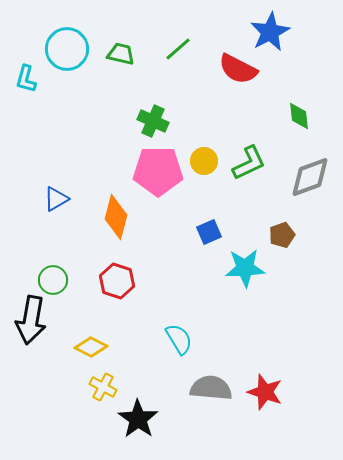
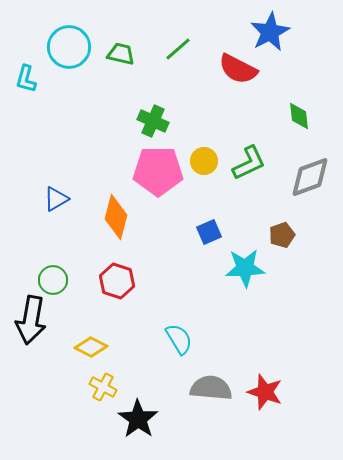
cyan circle: moved 2 px right, 2 px up
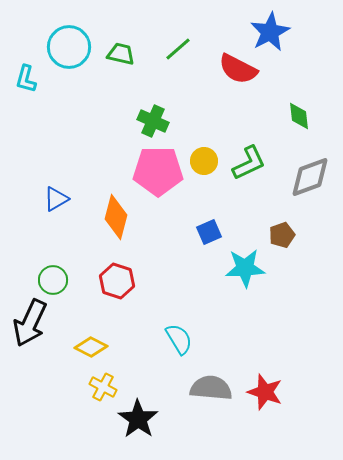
black arrow: moved 1 px left, 3 px down; rotated 15 degrees clockwise
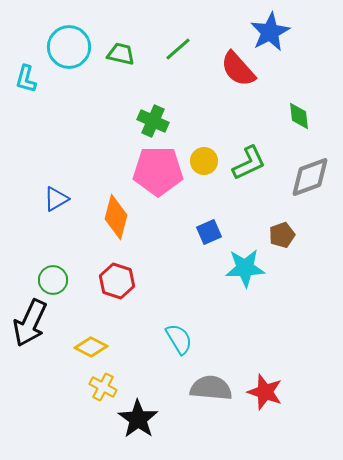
red semicircle: rotated 21 degrees clockwise
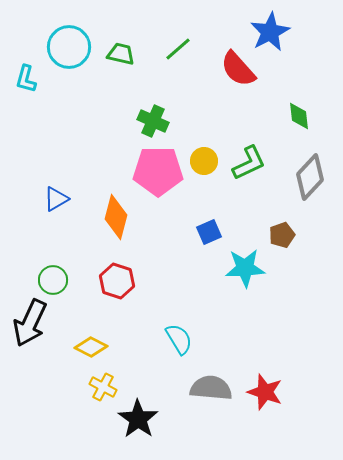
gray diamond: rotated 27 degrees counterclockwise
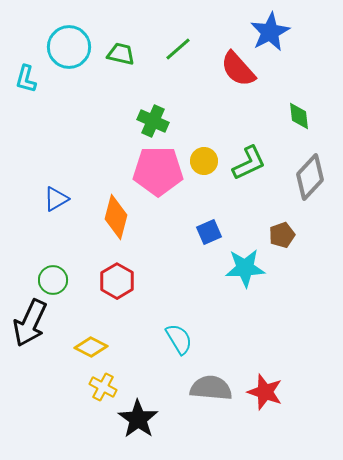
red hexagon: rotated 12 degrees clockwise
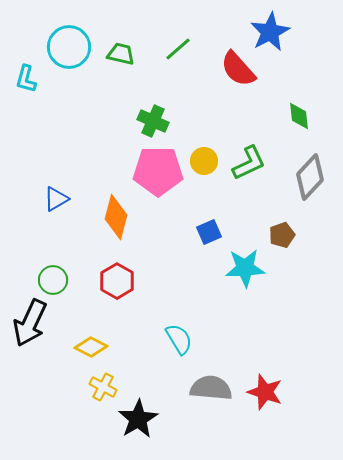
black star: rotated 6 degrees clockwise
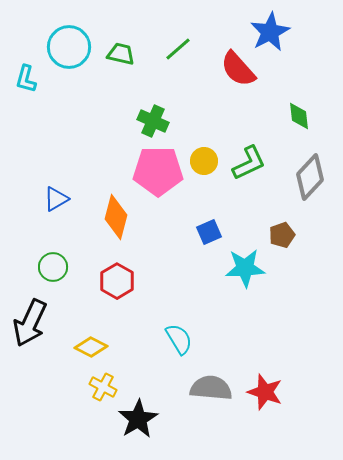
green circle: moved 13 px up
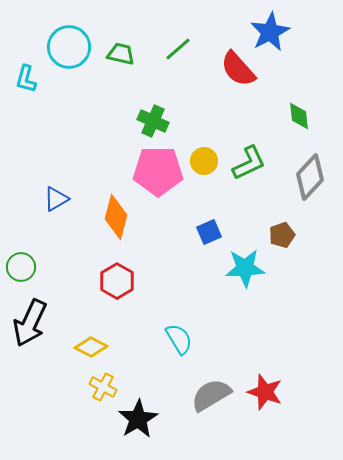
green circle: moved 32 px left
gray semicircle: moved 7 px down; rotated 36 degrees counterclockwise
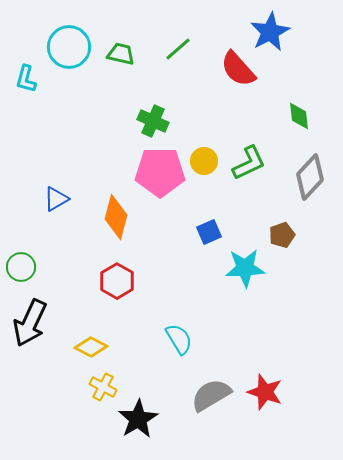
pink pentagon: moved 2 px right, 1 px down
